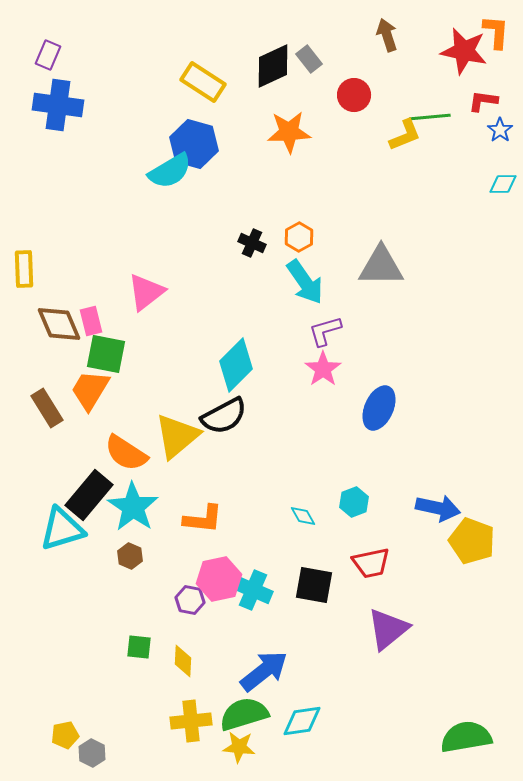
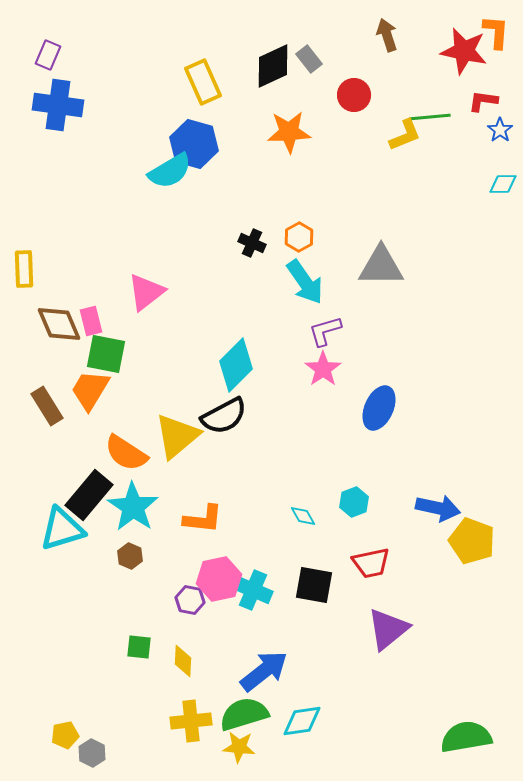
yellow rectangle at (203, 82): rotated 33 degrees clockwise
brown rectangle at (47, 408): moved 2 px up
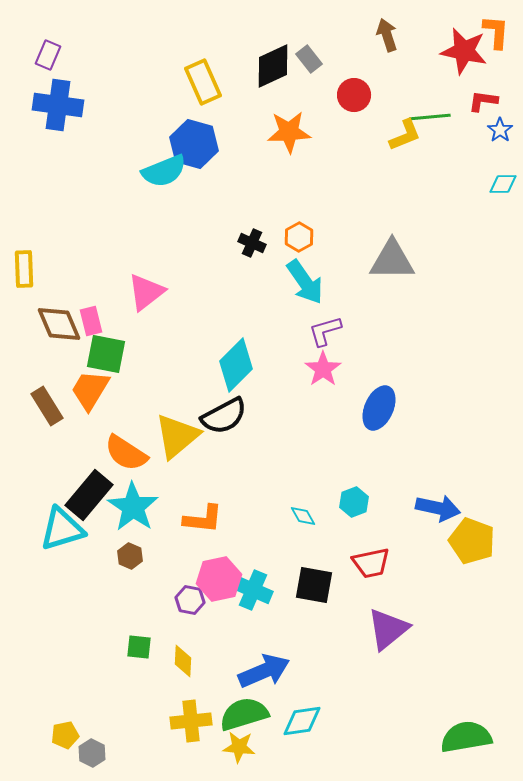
cyan semicircle at (170, 171): moved 6 px left; rotated 9 degrees clockwise
gray triangle at (381, 266): moved 11 px right, 6 px up
blue arrow at (264, 671): rotated 15 degrees clockwise
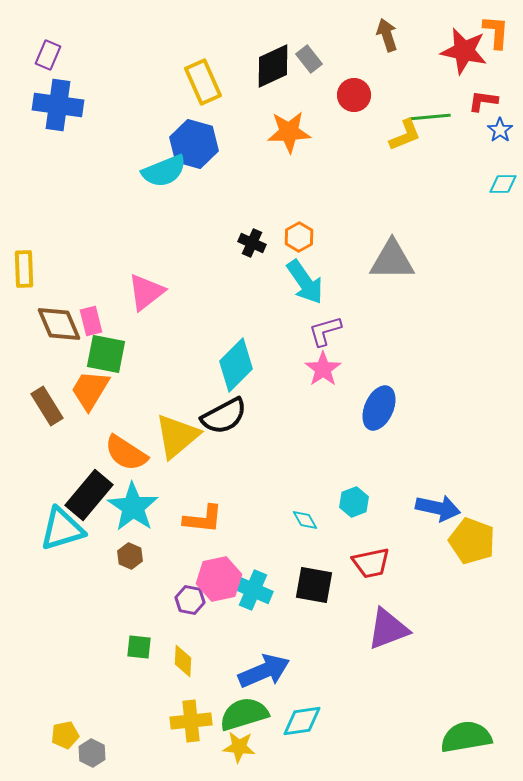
cyan diamond at (303, 516): moved 2 px right, 4 px down
purple triangle at (388, 629): rotated 18 degrees clockwise
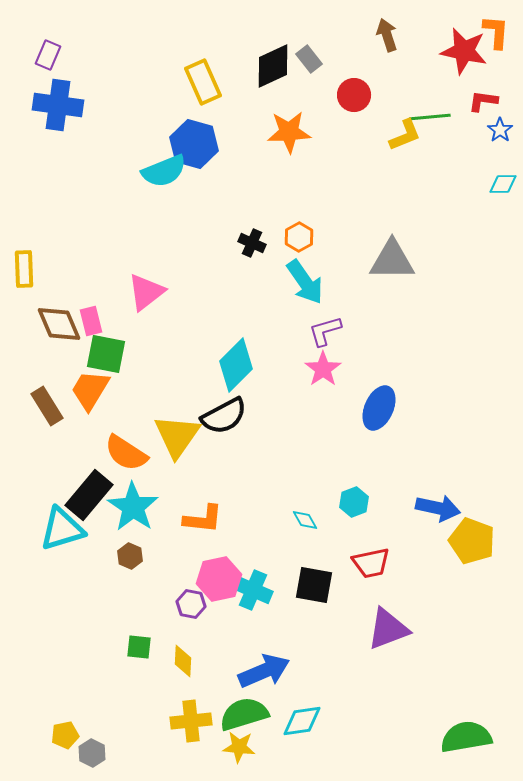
yellow triangle at (177, 436): rotated 15 degrees counterclockwise
purple hexagon at (190, 600): moved 1 px right, 4 px down
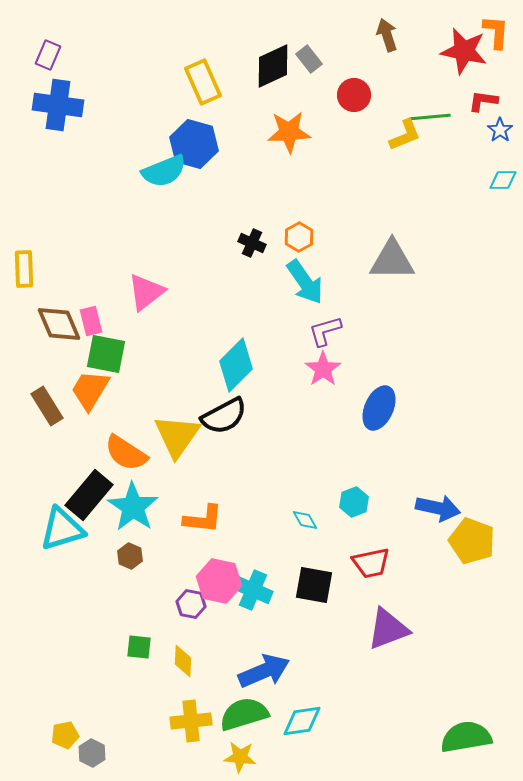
cyan diamond at (503, 184): moved 4 px up
pink hexagon at (219, 579): moved 2 px down; rotated 24 degrees clockwise
yellow star at (239, 747): moved 1 px right, 10 px down
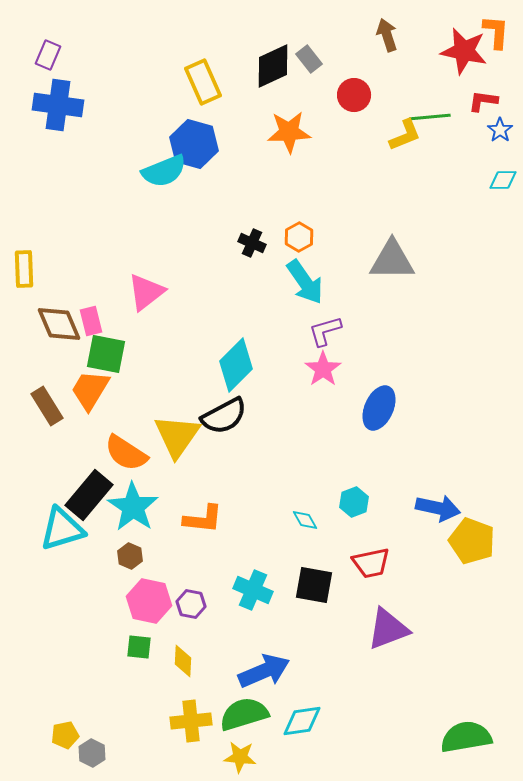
pink hexagon at (219, 581): moved 70 px left, 20 px down
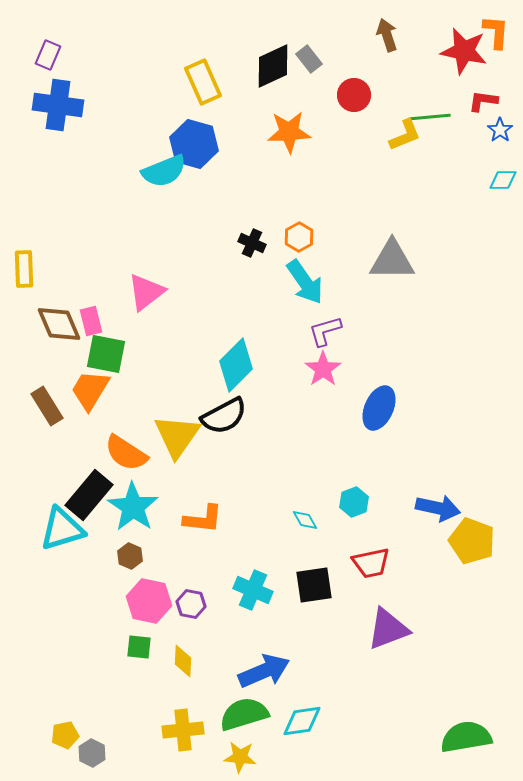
black square at (314, 585): rotated 18 degrees counterclockwise
yellow cross at (191, 721): moved 8 px left, 9 px down
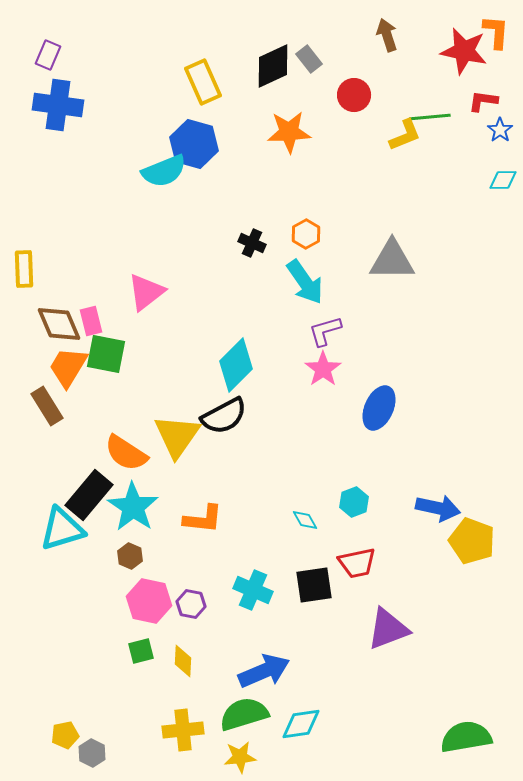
orange hexagon at (299, 237): moved 7 px right, 3 px up
orange trapezoid at (90, 390): moved 22 px left, 23 px up
red trapezoid at (371, 563): moved 14 px left
green square at (139, 647): moved 2 px right, 4 px down; rotated 20 degrees counterclockwise
cyan diamond at (302, 721): moved 1 px left, 3 px down
yellow star at (240, 757): rotated 12 degrees counterclockwise
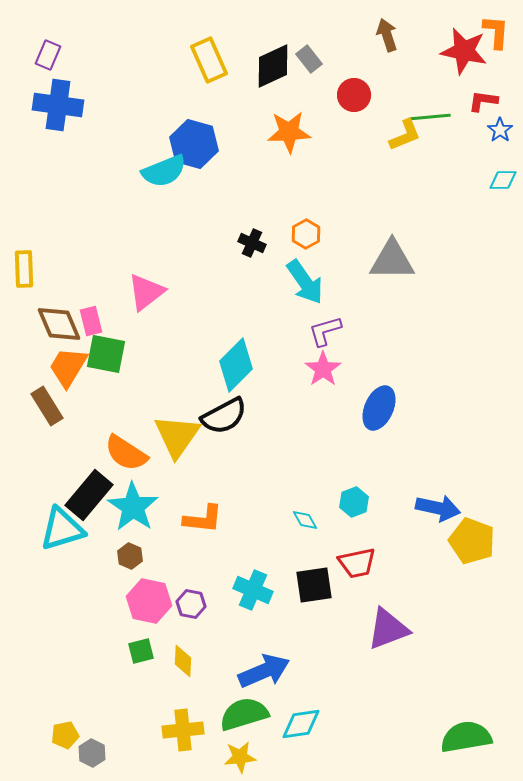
yellow rectangle at (203, 82): moved 6 px right, 22 px up
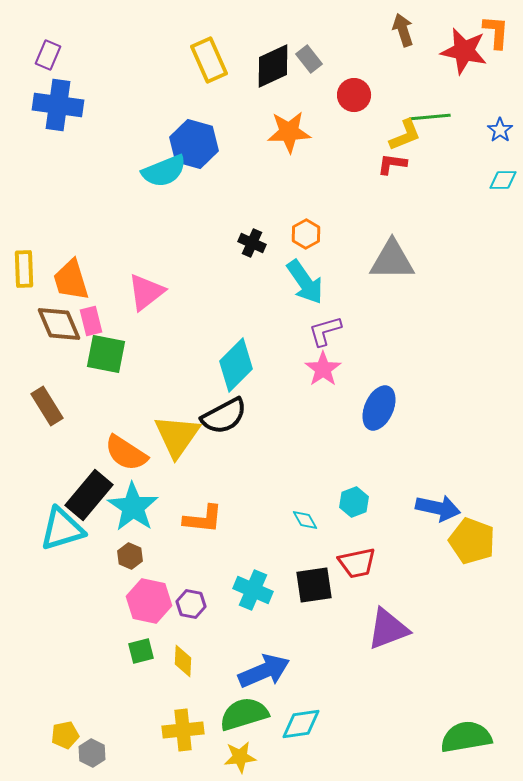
brown arrow at (387, 35): moved 16 px right, 5 px up
red L-shape at (483, 101): moved 91 px left, 63 px down
orange trapezoid at (68, 367): moved 3 px right, 87 px up; rotated 48 degrees counterclockwise
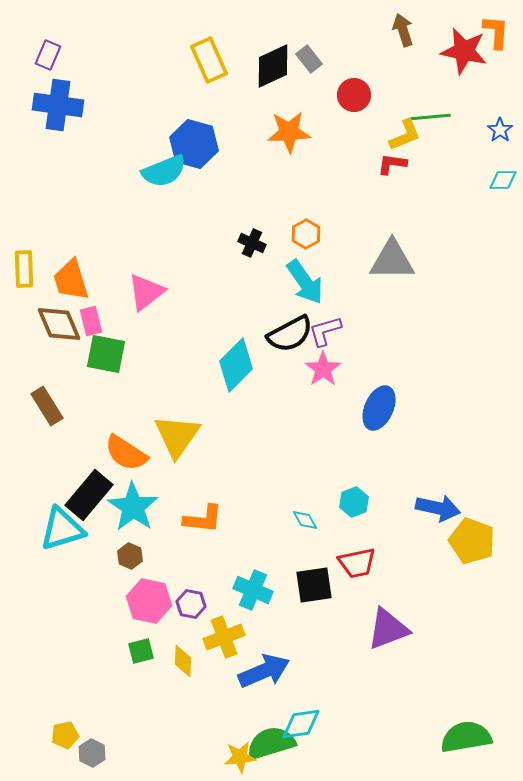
black semicircle at (224, 416): moved 66 px right, 82 px up
green semicircle at (244, 714): moved 27 px right, 29 px down
yellow cross at (183, 730): moved 41 px right, 93 px up; rotated 15 degrees counterclockwise
